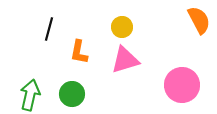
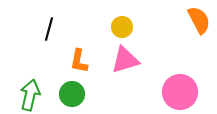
orange L-shape: moved 9 px down
pink circle: moved 2 px left, 7 px down
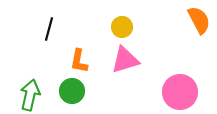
green circle: moved 3 px up
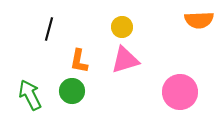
orange semicircle: rotated 116 degrees clockwise
green arrow: rotated 40 degrees counterclockwise
